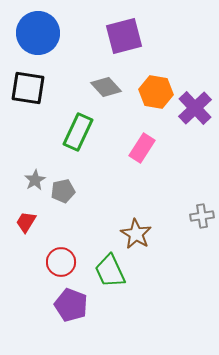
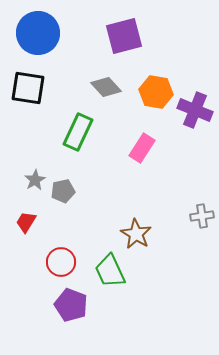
purple cross: moved 2 px down; rotated 24 degrees counterclockwise
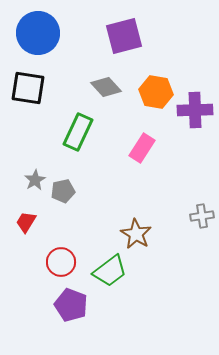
purple cross: rotated 24 degrees counterclockwise
green trapezoid: rotated 102 degrees counterclockwise
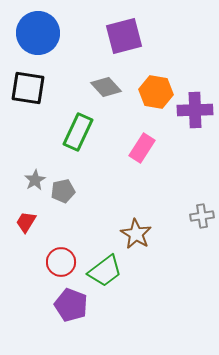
green trapezoid: moved 5 px left
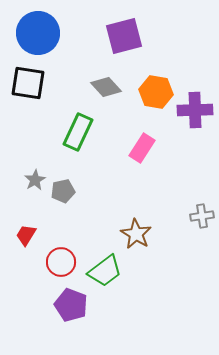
black square: moved 5 px up
red trapezoid: moved 13 px down
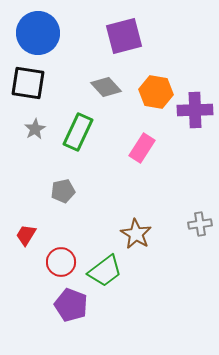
gray star: moved 51 px up
gray cross: moved 2 px left, 8 px down
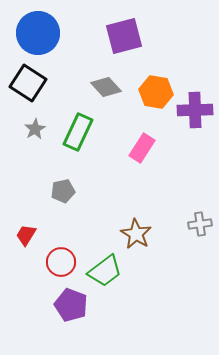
black square: rotated 24 degrees clockwise
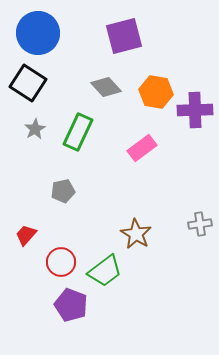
pink rectangle: rotated 20 degrees clockwise
red trapezoid: rotated 10 degrees clockwise
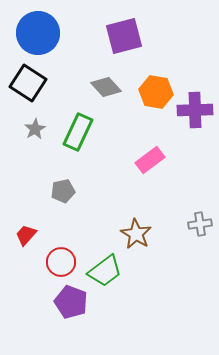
pink rectangle: moved 8 px right, 12 px down
purple pentagon: moved 3 px up
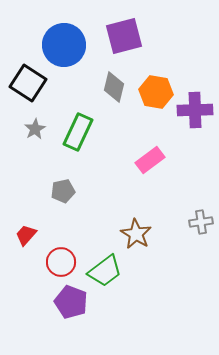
blue circle: moved 26 px right, 12 px down
gray diamond: moved 8 px right; rotated 56 degrees clockwise
gray cross: moved 1 px right, 2 px up
